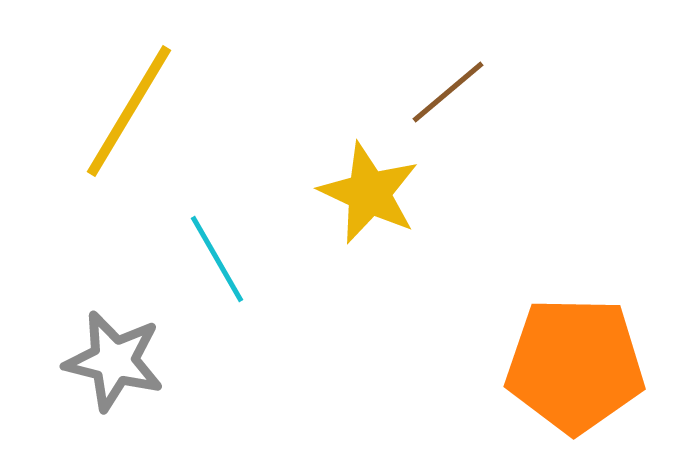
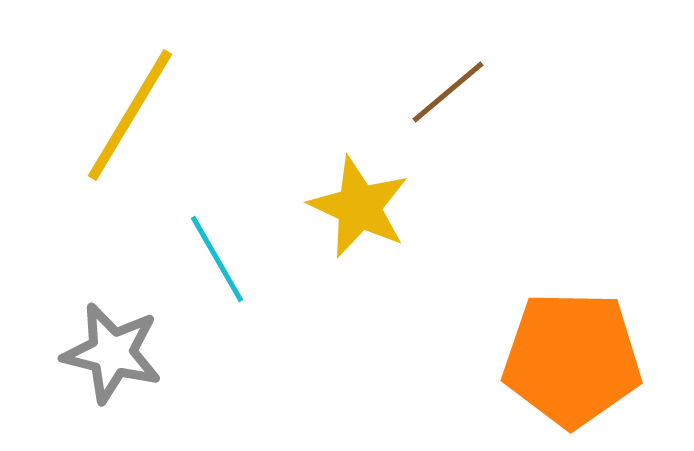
yellow line: moved 1 px right, 4 px down
yellow star: moved 10 px left, 14 px down
gray star: moved 2 px left, 8 px up
orange pentagon: moved 3 px left, 6 px up
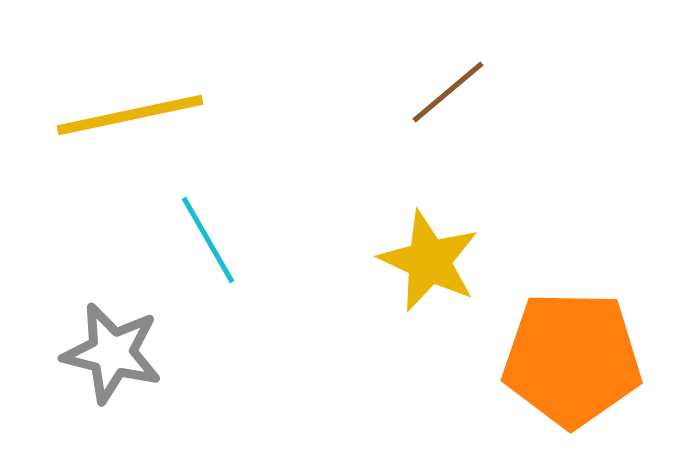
yellow line: rotated 47 degrees clockwise
yellow star: moved 70 px right, 54 px down
cyan line: moved 9 px left, 19 px up
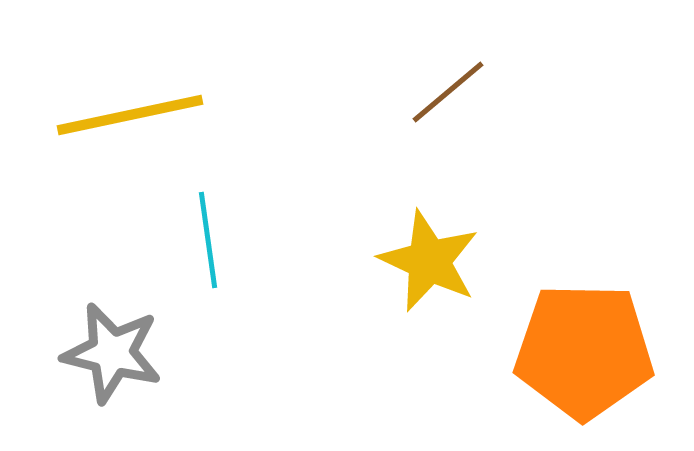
cyan line: rotated 22 degrees clockwise
orange pentagon: moved 12 px right, 8 px up
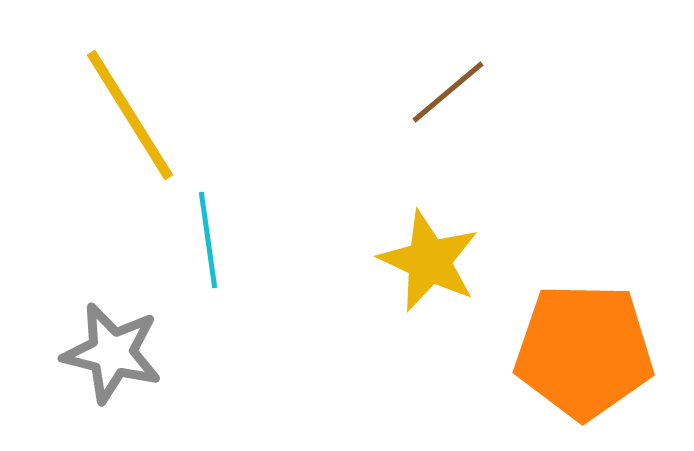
yellow line: rotated 70 degrees clockwise
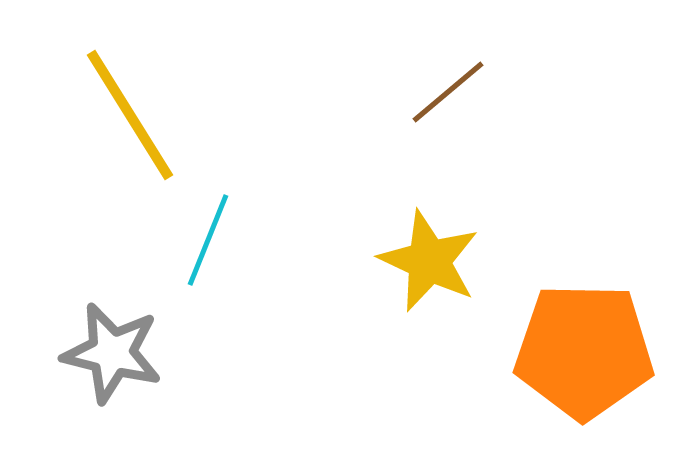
cyan line: rotated 30 degrees clockwise
